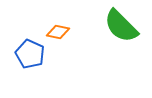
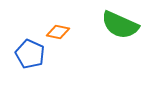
green semicircle: moved 1 px left, 1 px up; rotated 21 degrees counterclockwise
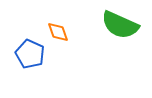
orange diamond: rotated 60 degrees clockwise
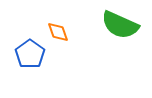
blue pentagon: rotated 12 degrees clockwise
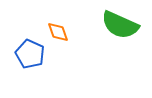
blue pentagon: rotated 12 degrees counterclockwise
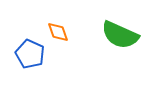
green semicircle: moved 10 px down
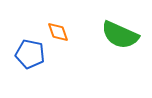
blue pentagon: rotated 12 degrees counterclockwise
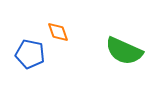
green semicircle: moved 4 px right, 16 px down
